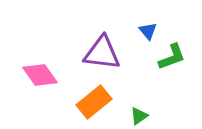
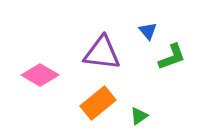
pink diamond: rotated 24 degrees counterclockwise
orange rectangle: moved 4 px right, 1 px down
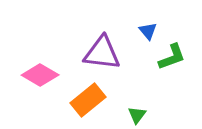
orange rectangle: moved 10 px left, 3 px up
green triangle: moved 2 px left, 1 px up; rotated 18 degrees counterclockwise
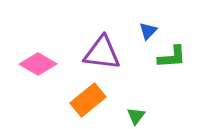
blue triangle: rotated 24 degrees clockwise
green L-shape: rotated 16 degrees clockwise
pink diamond: moved 2 px left, 11 px up
green triangle: moved 1 px left, 1 px down
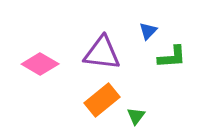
pink diamond: moved 2 px right
orange rectangle: moved 14 px right
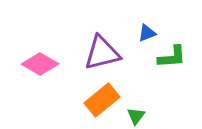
blue triangle: moved 1 px left, 2 px down; rotated 24 degrees clockwise
purple triangle: rotated 21 degrees counterclockwise
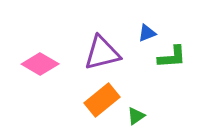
green triangle: rotated 18 degrees clockwise
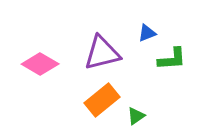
green L-shape: moved 2 px down
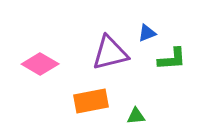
purple triangle: moved 8 px right
orange rectangle: moved 11 px left, 1 px down; rotated 28 degrees clockwise
green triangle: rotated 30 degrees clockwise
